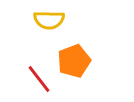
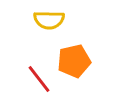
orange pentagon: rotated 8 degrees clockwise
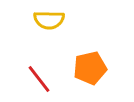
orange pentagon: moved 16 px right, 7 px down
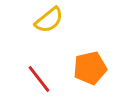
yellow semicircle: rotated 40 degrees counterclockwise
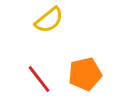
orange pentagon: moved 5 px left, 6 px down
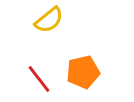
orange pentagon: moved 2 px left, 2 px up
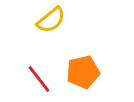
yellow semicircle: moved 2 px right
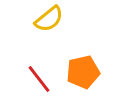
yellow semicircle: moved 2 px left, 1 px up
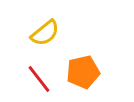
yellow semicircle: moved 4 px left, 14 px down
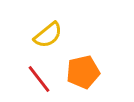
yellow semicircle: moved 3 px right, 2 px down
